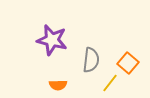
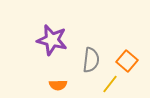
orange square: moved 1 px left, 2 px up
yellow line: moved 1 px down
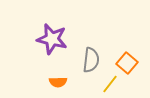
purple star: moved 1 px up
orange square: moved 2 px down
orange semicircle: moved 3 px up
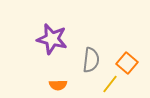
orange semicircle: moved 3 px down
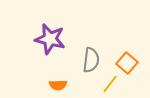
purple star: moved 2 px left
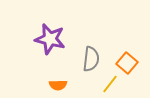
gray semicircle: moved 1 px up
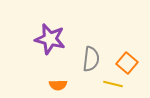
yellow line: moved 3 px right; rotated 66 degrees clockwise
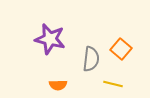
orange square: moved 6 px left, 14 px up
